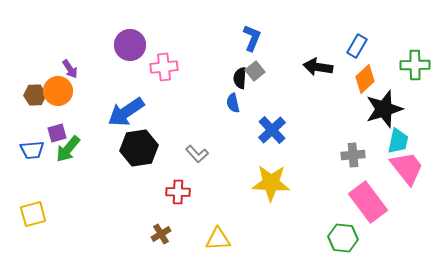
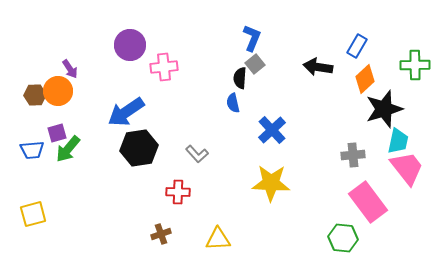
gray square: moved 7 px up
brown cross: rotated 12 degrees clockwise
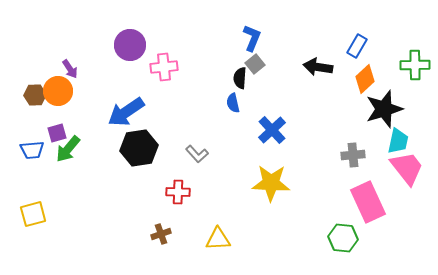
pink rectangle: rotated 12 degrees clockwise
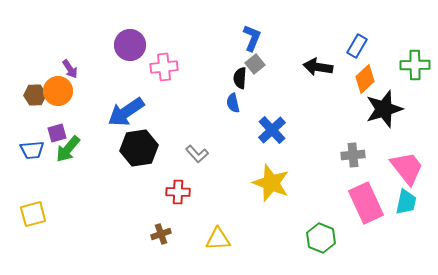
cyan trapezoid: moved 8 px right, 61 px down
yellow star: rotated 18 degrees clockwise
pink rectangle: moved 2 px left, 1 px down
green hexagon: moved 22 px left; rotated 16 degrees clockwise
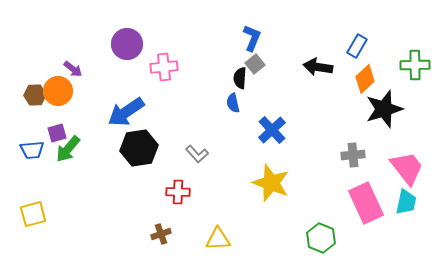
purple circle: moved 3 px left, 1 px up
purple arrow: moved 3 px right; rotated 18 degrees counterclockwise
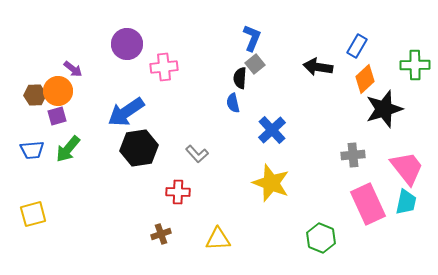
purple square: moved 17 px up
pink rectangle: moved 2 px right, 1 px down
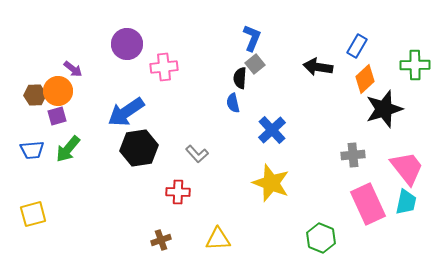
brown cross: moved 6 px down
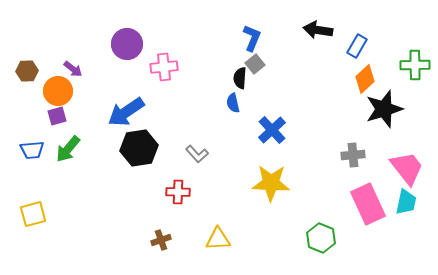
black arrow: moved 37 px up
brown hexagon: moved 8 px left, 24 px up
yellow star: rotated 18 degrees counterclockwise
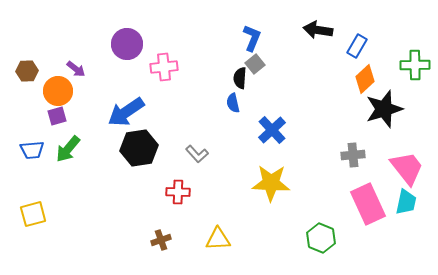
purple arrow: moved 3 px right
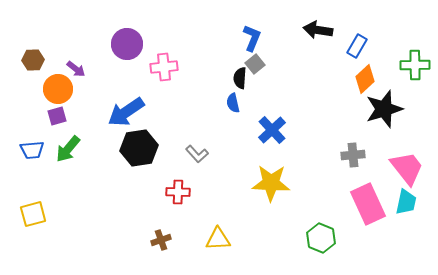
brown hexagon: moved 6 px right, 11 px up
orange circle: moved 2 px up
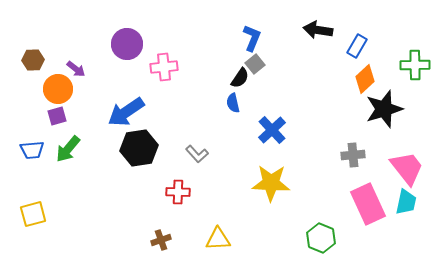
black semicircle: rotated 150 degrees counterclockwise
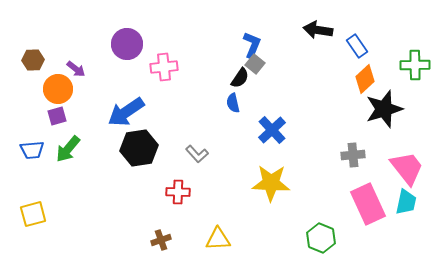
blue L-shape: moved 7 px down
blue rectangle: rotated 65 degrees counterclockwise
gray square: rotated 12 degrees counterclockwise
